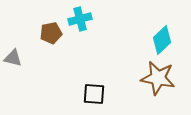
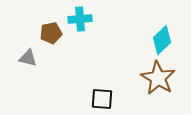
cyan cross: rotated 10 degrees clockwise
gray triangle: moved 15 px right
brown star: rotated 20 degrees clockwise
black square: moved 8 px right, 5 px down
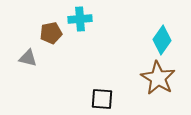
cyan diamond: rotated 12 degrees counterclockwise
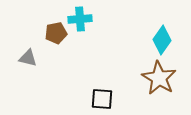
brown pentagon: moved 5 px right
brown star: moved 1 px right
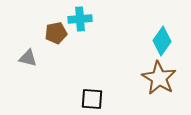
cyan diamond: moved 1 px down
black square: moved 10 px left
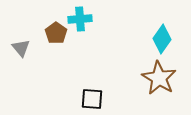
brown pentagon: rotated 25 degrees counterclockwise
cyan diamond: moved 2 px up
gray triangle: moved 7 px left, 10 px up; rotated 36 degrees clockwise
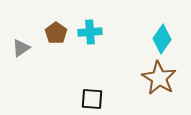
cyan cross: moved 10 px right, 13 px down
gray triangle: rotated 36 degrees clockwise
